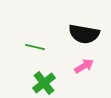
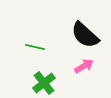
black semicircle: moved 1 px right, 1 px down; rotated 32 degrees clockwise
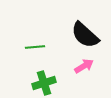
green line: rotated 18 degrees counterclockwise
green cross: rotated 20 degrees clockwise
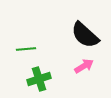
green line: moved 9 px left, 2 px down
green cross: moved 5 px left, 4 px up
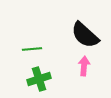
green line: moved 6 px right
pink arrow: rotated 54 degrees counterclockwise
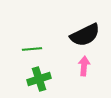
black semicircle: rotated 68 degrees counterclockwise
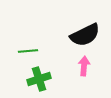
green line: moved 4 px left, 2 px down
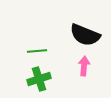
black semicircle: rotated 48 degrees clockwise
green line: moved 9 px right
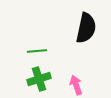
black semicircle: moved 1 px right, 7 px up; rotated 100 degrees counterclockwise
pink arrow: moved 8 px left, 19 px down; rotated 24 degrees counterclockwise
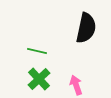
green line: rotated 18 degrees clockwise
green cross: rotated 25 degrees counterclockwise
